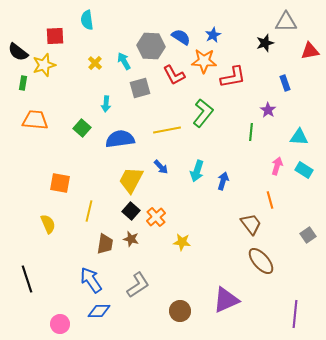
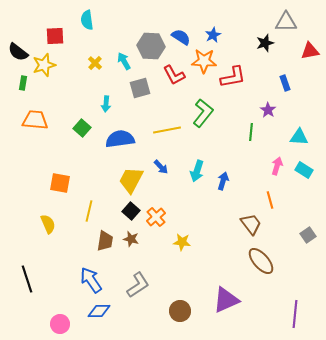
brown trapezoid at (105, 244): moved 3 px up
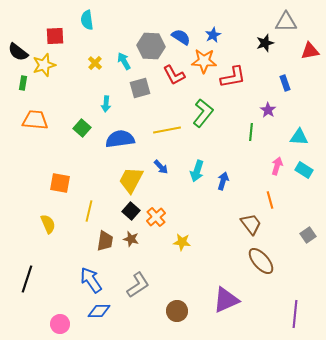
black line at (27, 279): rotated 36 degrees clockwise
brown circle at (180, 311): moved 3 px left
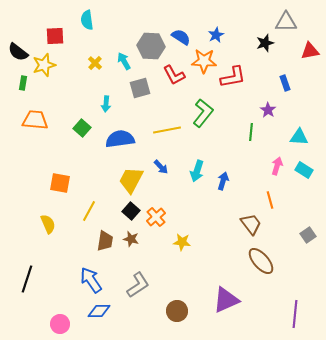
blue star at (213, 35): moved 3 px right
yellow line at (89, 211): rotated 15 degrees clockwise
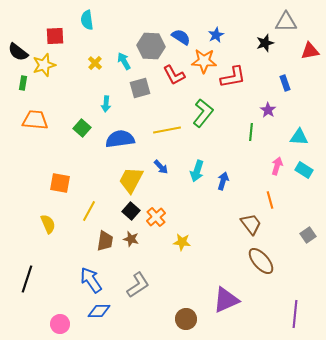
brown circle at (177, 311): moved 9 px right, 8 px down
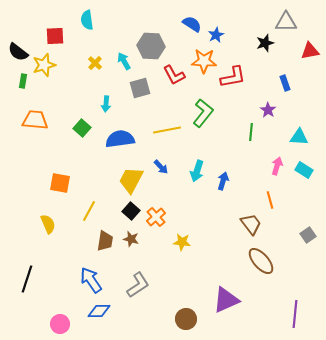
blue semicircle at (181, 37): moved 11 px right, 13 px up
green rectangle at (23, 83): moved 2 px up
